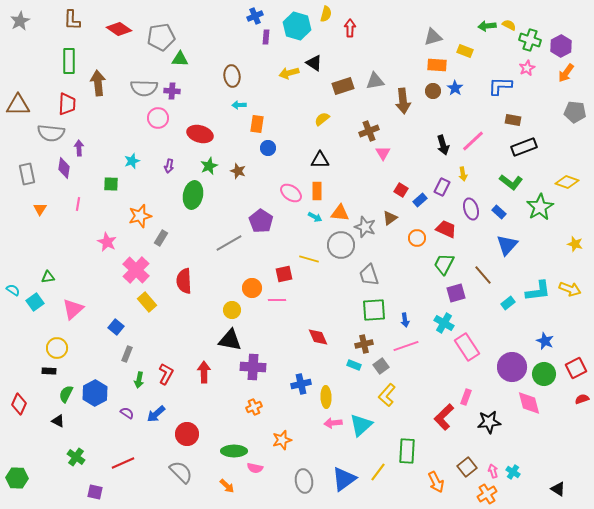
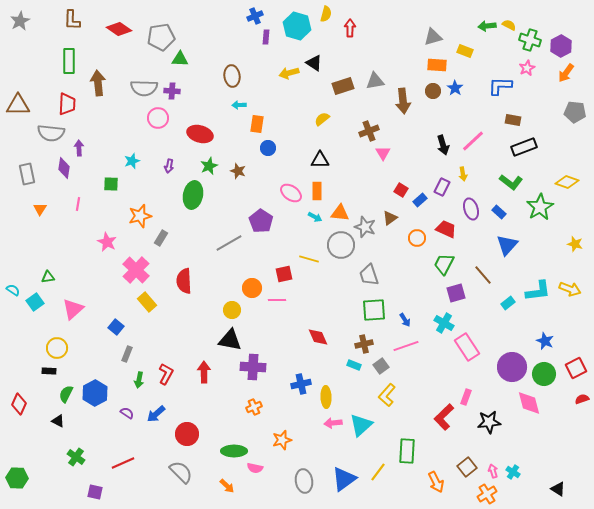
blue arrow at (405, 320): rotated 24 degrees counterclockwise
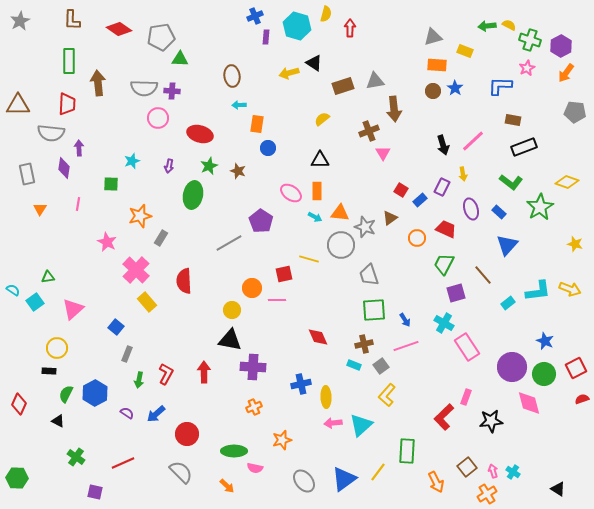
brown arrow at (403, 101): moved 9 px left, 8 px down
black star at (489, 422): moved 2 px right, 1 px up
gray ellipse at (304, 481): rotated 30 degrees counterclockwise
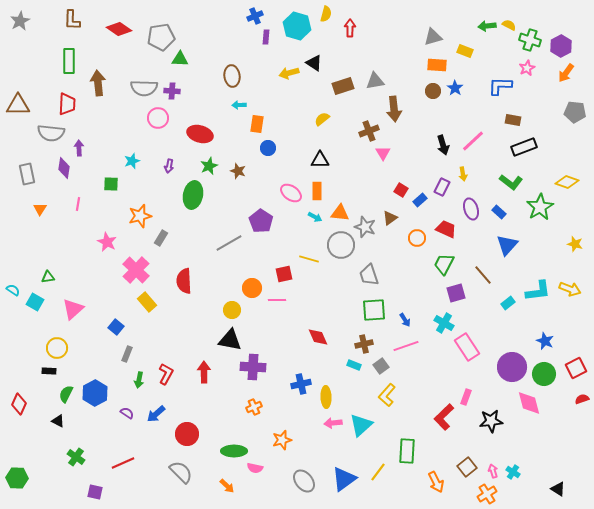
cyan square at (35, 302): rotated 24 degrees counterclockwise
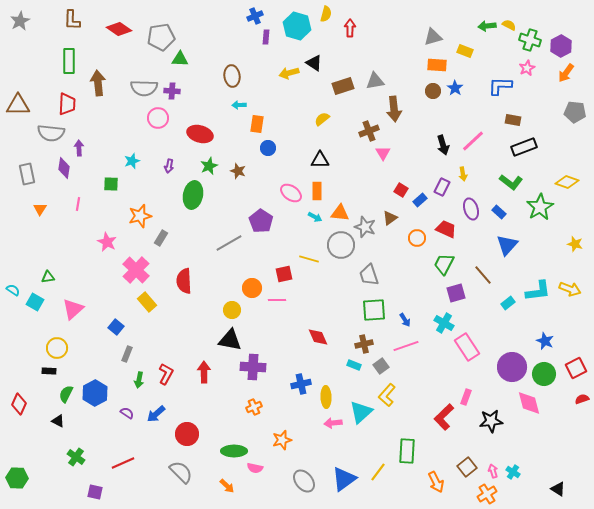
cyan triangle at (361, 425): moved 13 px up
